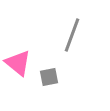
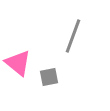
gray line: moved 1 px right, 1 px down
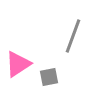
pink triangle: moved 1 px down; rotated 48 degrees clockwise
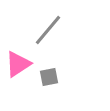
gray line: moved 25 px left, 6 px up; rotated 20 degrees clockwise
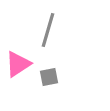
gray line: rotated 24 degrees counterclockwise
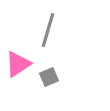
gray square: rotated 12 degrees counterclockwise
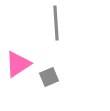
gray line: moved 8 px right, 7 px up; rotated 20 degrees counterclockwise
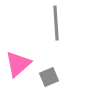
pink triangle: rotated 8 degrees counterclockwise
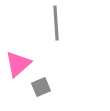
gray square: moved 8 px left, 10 px down
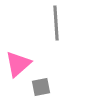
gray square: rotated 12 degrees clockwise
